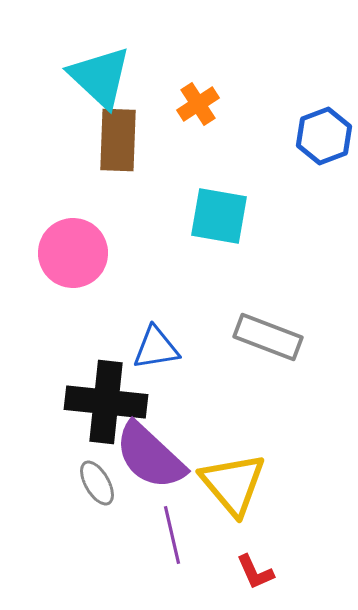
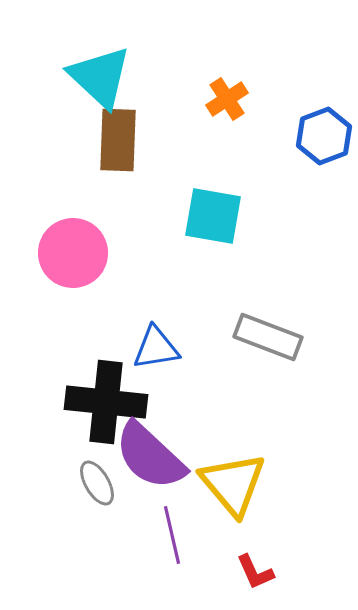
orange cross: moved 29 px right, 5 px up
cyan square: moved 6 px left
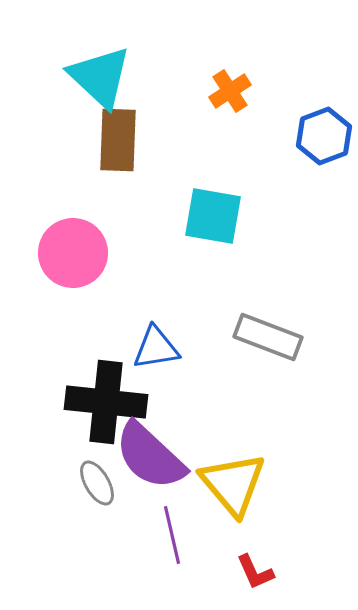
orange cross: moved 3 px right, 8 px up
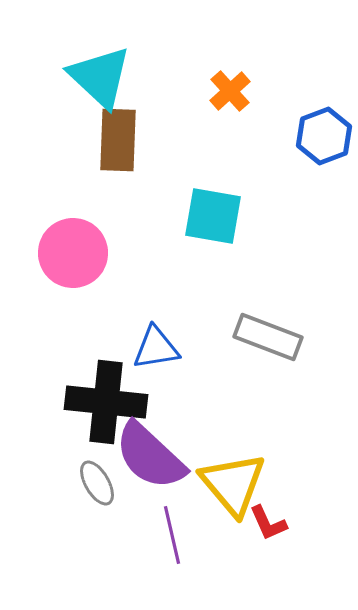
orange cross: rotated 9 degrees counterclockwise
red L-shape: moved 13 px right, 49 px up
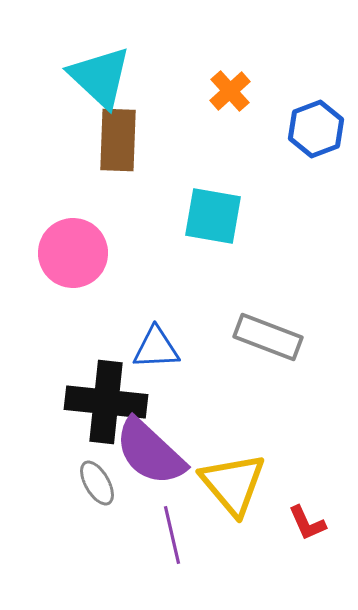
blue hexagon: moved 8 px left, 7 px up
blue triangle: rotated 6 degrees clockwise
purple semicircle: moved 4 px up
red L-shape: moved 39 px right
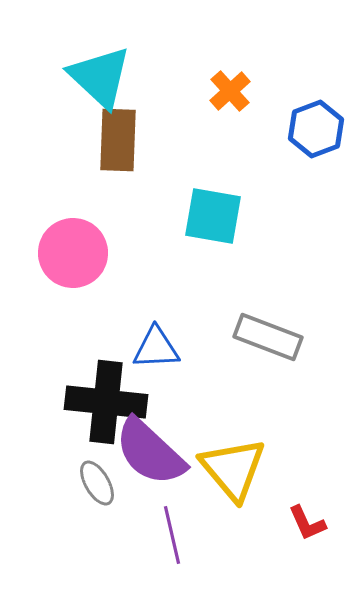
yellow triangle: moved 15 px up
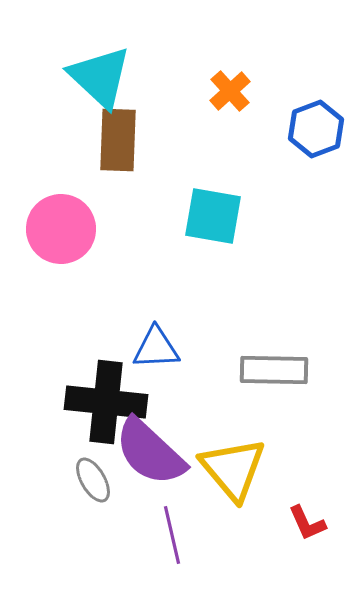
pink circle: moved 12 px left, 24 px up
gray rectangle: moved 6 px right, 33 px down; rotated 20 degrees counterclockwise
gray ellipse: moved 4 px left, 3 px up
